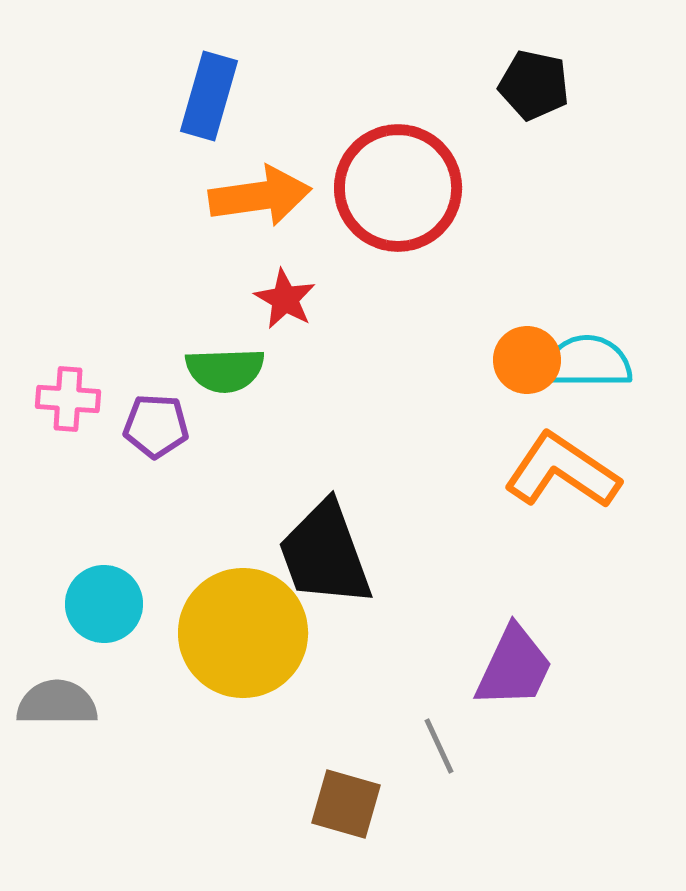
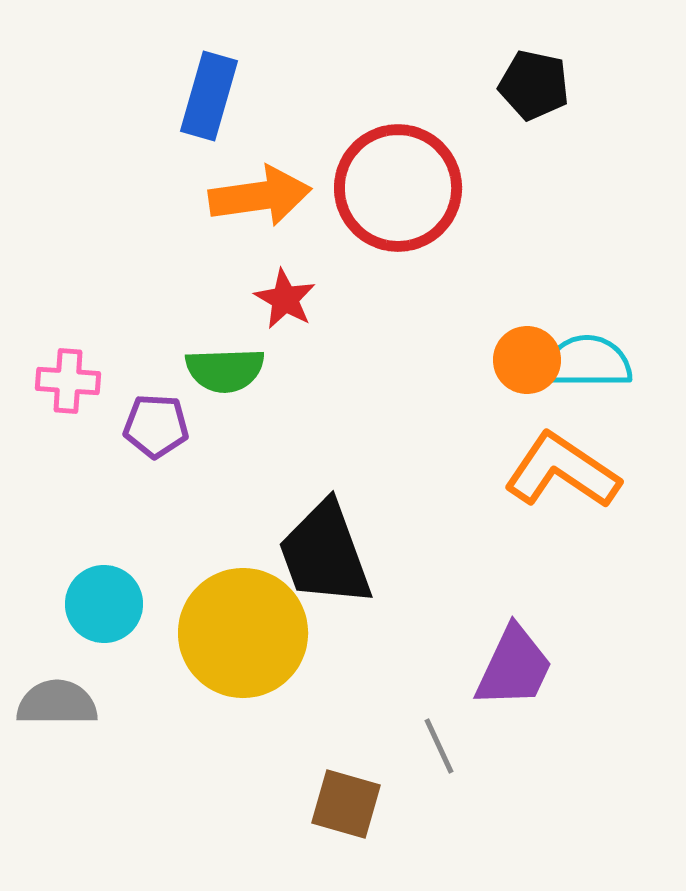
pink cross: moved 18 px up
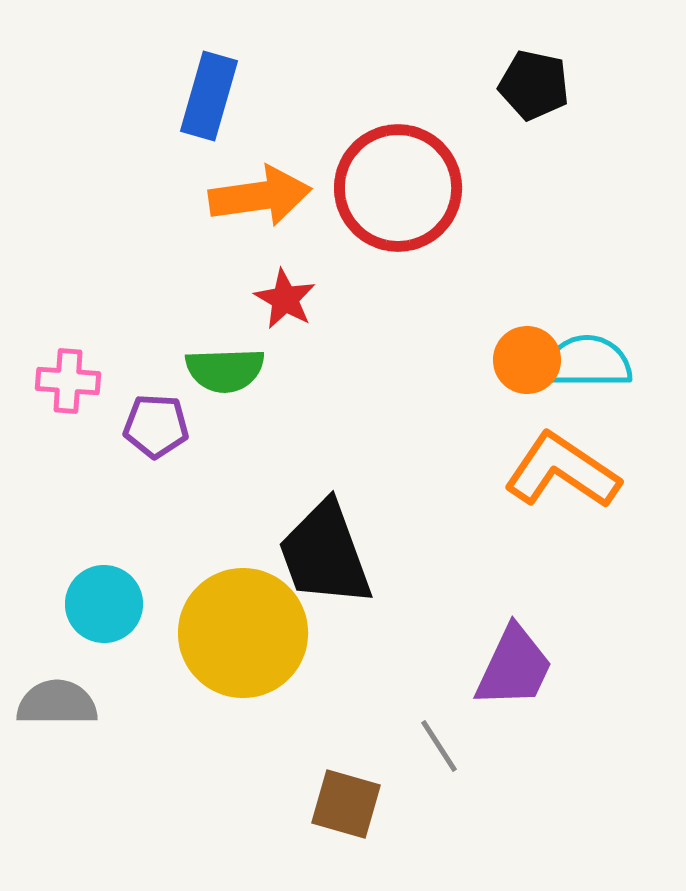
gray line: rotated 8 degrees counterclockwise
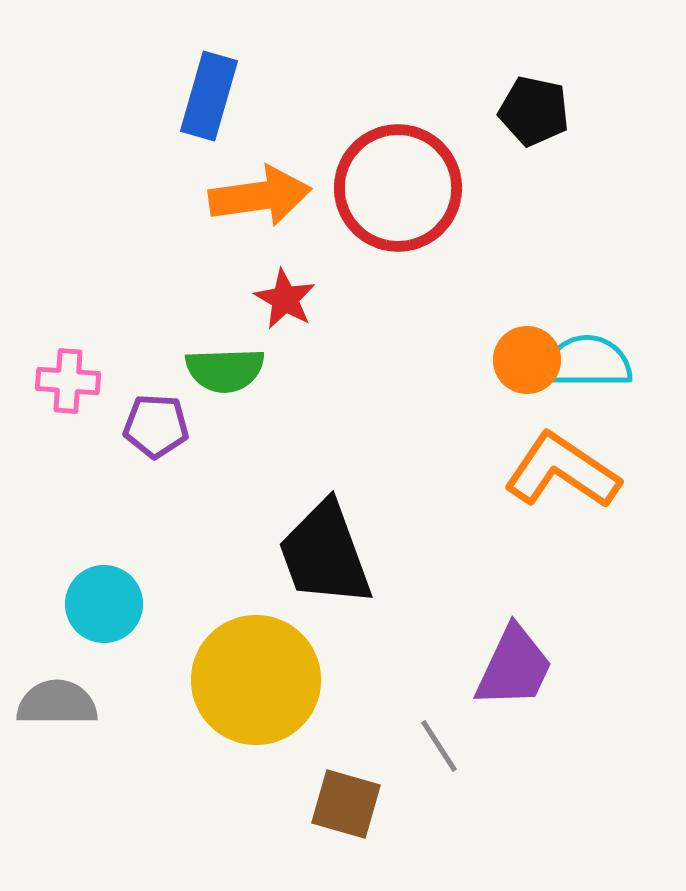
black pentagon: moved 26 px down
yellow circle: moved 13 px right, 47 px down
